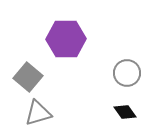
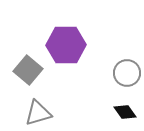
purple hexagon: moved 6 px down
gray square: moved 7 px up
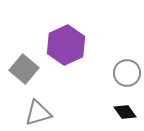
purple hexagon: rotated 24 degrees counterclockwise
gray square: moved 4 px left, 1 px up
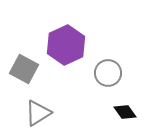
gray square: rotated 12 degrees counterclockwise
gray circle: moved 19 px left
gray triangle: rotated 16 degrees counterclockwise
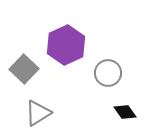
gray square: rotated 16 degrees clockwise
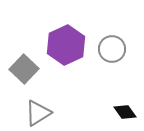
gray circle: moved 4 px right, 24 px up
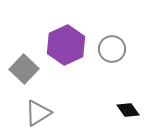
black diamond: moved 3 px right, 2 px up
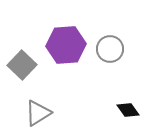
purple hexagon: rotated 21 degrees clockwise
gray circle: moved 2 px left
gray square: moved 2 px left, 4 px up
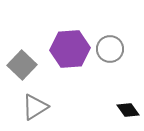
purple hexagon: moved 4 px right, 4 px down
gray triangle: moved 3 px left, 6 px up
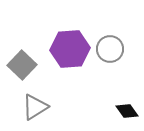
black diamond: moved 1 px left, 1 px down
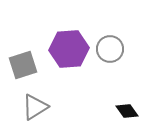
purple hexagon: moved 1 px left
gray square: moved 1 px right; rotated 28 degrees clockwise
